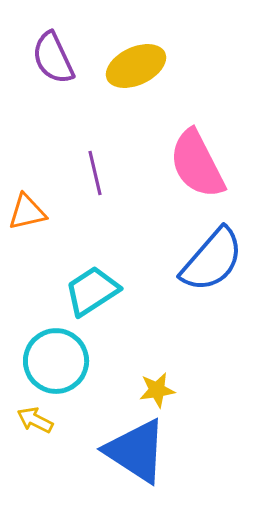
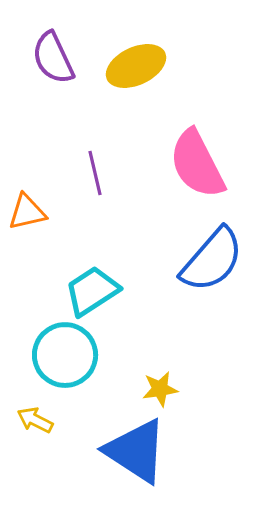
cyan circle: moved 9 px right, 6 px up
yellow star: moved 3 px right, 1 px up
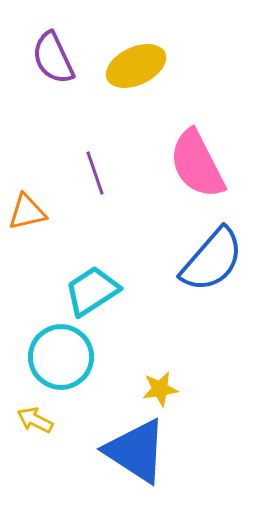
purple line: rotated 6 degrees counterclockwise
cyan circle: moved 4 px left, 2 px down
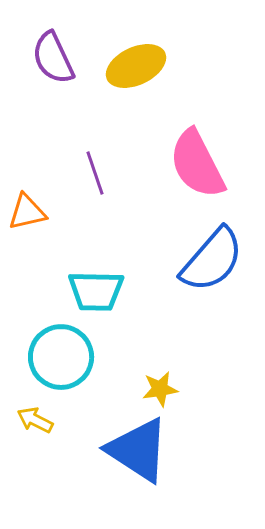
cyan trapezoid: moved 4 px right; rotated 146 degrees counterclockwise
blue triangle: moved 2 px right, 1 px up
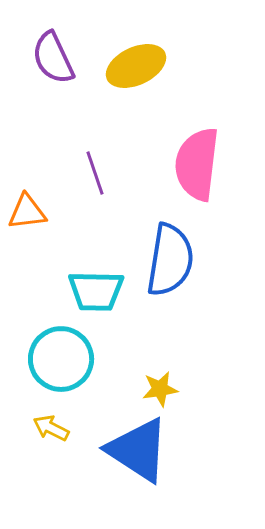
pink semicircle: rotated 34 degrees clockwise
orange triangle: rotated 6 degrees clockwise
blue semicircle: moved 42 px left; rotated 32 degrees counterclockwise
cyan circle: moved 2 px down
yellow arrow: moved 16 px right, 8 px down
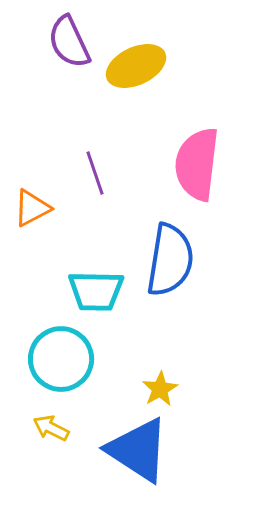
purple semicircle: moved 16 px right, 16 px up
orange triangle: moved 5 px right, 4 px up; rotated 21 degrees counterclockwise
yellow star: rotated 21 degrees counterclockwise
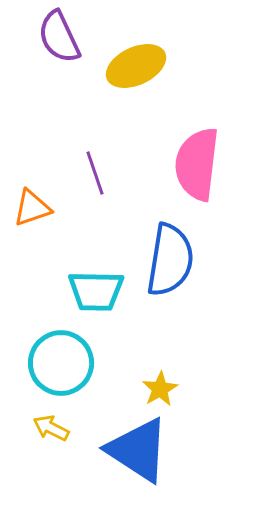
purple semicircle: moved 10 px left, 5 px up
orange triangle: rotated 9 degrees clockwise
cyan circle: moved 4 px down
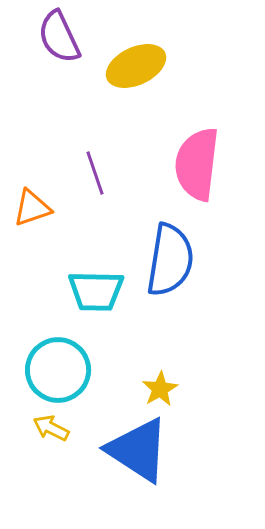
cyan circle: moved 3 px left, 7 px down
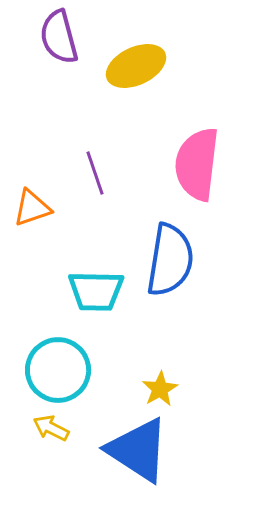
purple semicircle: rotated 10 degrees clockwise
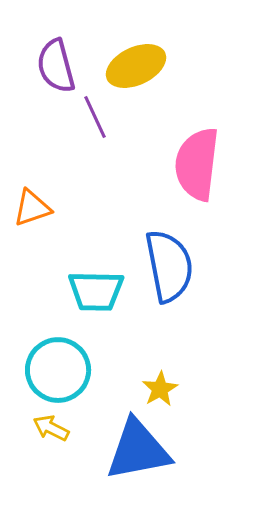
purple semicircle: moved 3 px left, 29 px down
purple line: moved 56 px up; rotated 6 degrees counterclockwise
blue semicircle: moved 1 px left, 6 px down; rotated 20 degrees counterclockwise
blue triangle: rotated 44 degrees counterclockwise
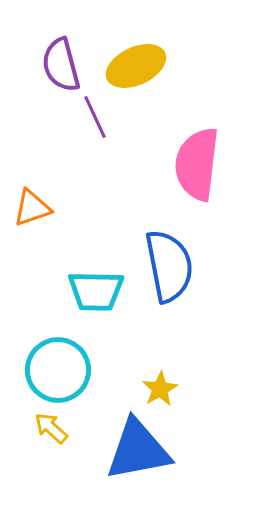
purple semicircle: moved 5 px right, 1 px up
yellow arrow: rotated 15 degrees clockwise
